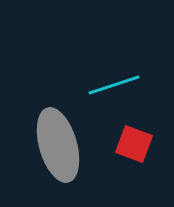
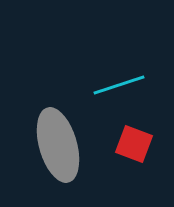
cyan line: moved 5 px right
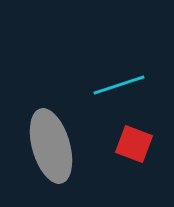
gray ellipse: moved 7 px left, 1 px down
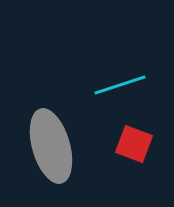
cyan line: moved 1 px right
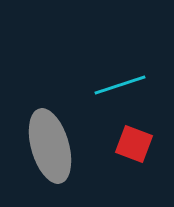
gray ellipse: moved 1 px left
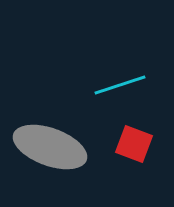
gray ellipse: moved 1 px down; rotated 54 degrees counterclockwise
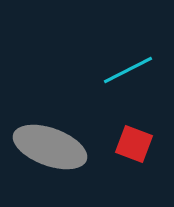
cyan line: moved 8 px right, 15 px up; rotated 9 degrees counterclockwise
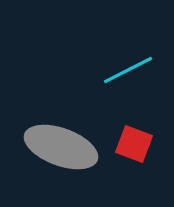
gray ellipse: moved 11 px right
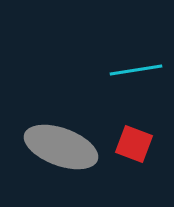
cyan line: moved 8 px right; rotated 18 degrees clockwise
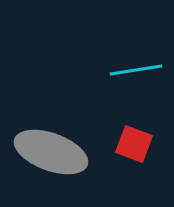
gray ellipse: moved 10 px left, 5 px down
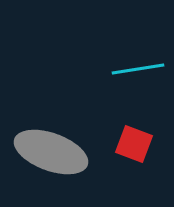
cyan line: moved 2 px right, 1 px up
